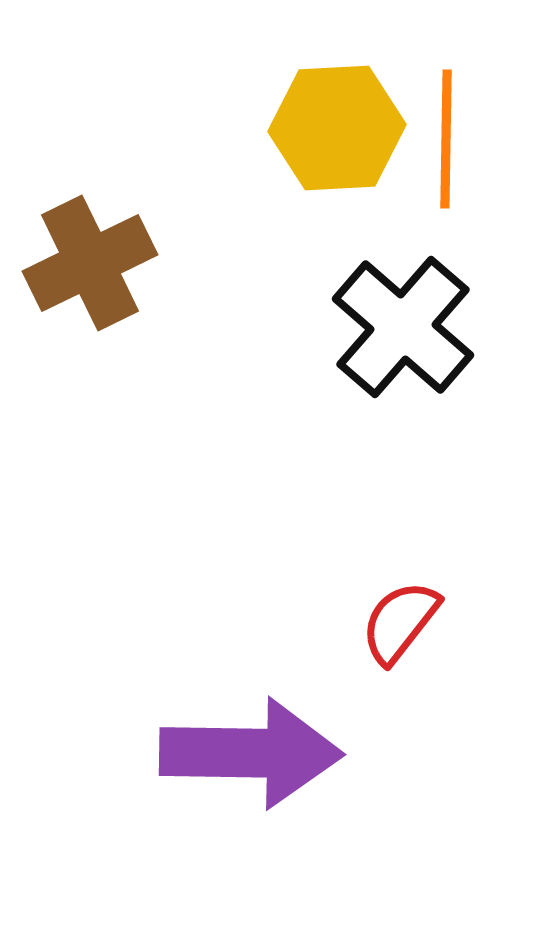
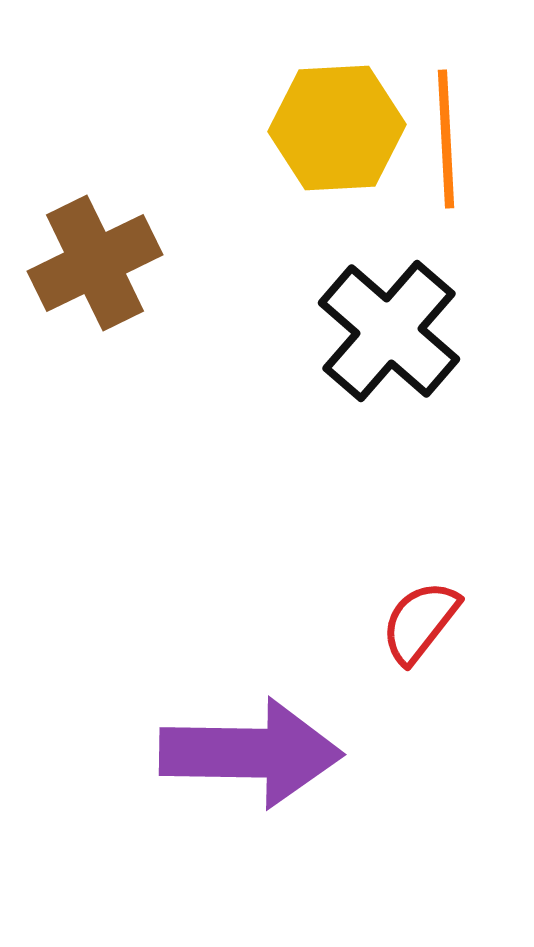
orange line: rotated 4 degrees counterclockwise
brown cross: moved 5 px right
black cross: moved 14 px left, 4 px down
red semicircle: moved 20 px right
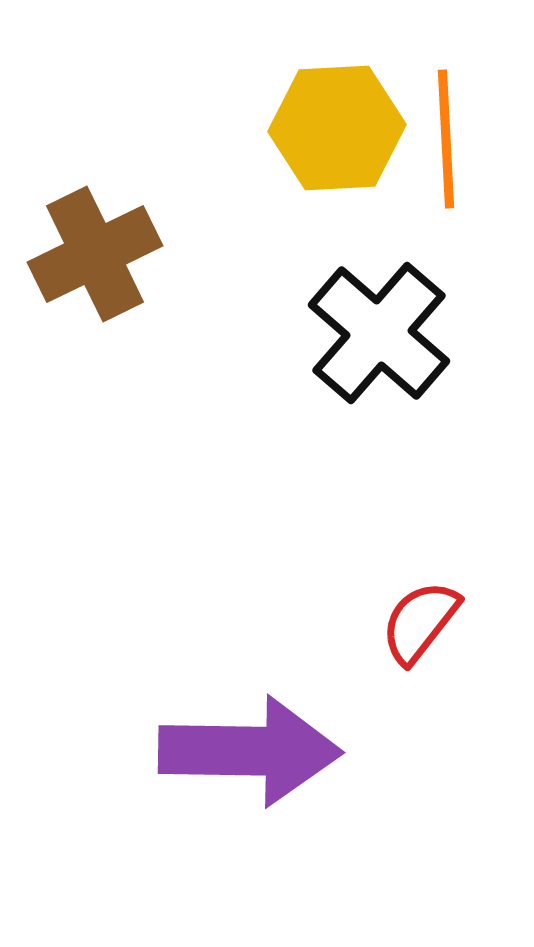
brown cross: moved 9 px up
black cross: moved 10 px left, 2 px down
purple arrow: moved 1 px left, 2 px up
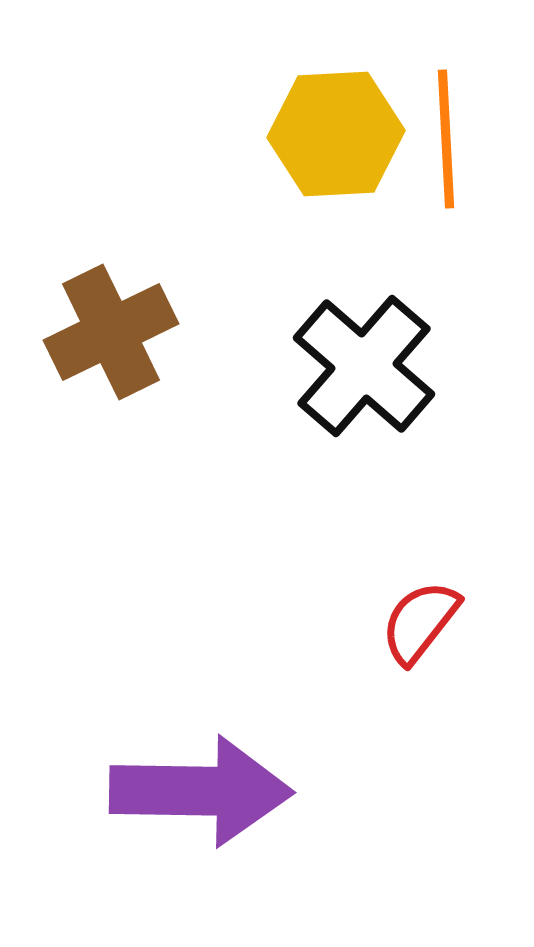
yellow hexagon: moved 1 px left, 6 px down
brown cross: moved 16 px right, 78 px down
black cross: moved 15 px left, 33 px down
purple arrow: moved 49 px left, 40 px down
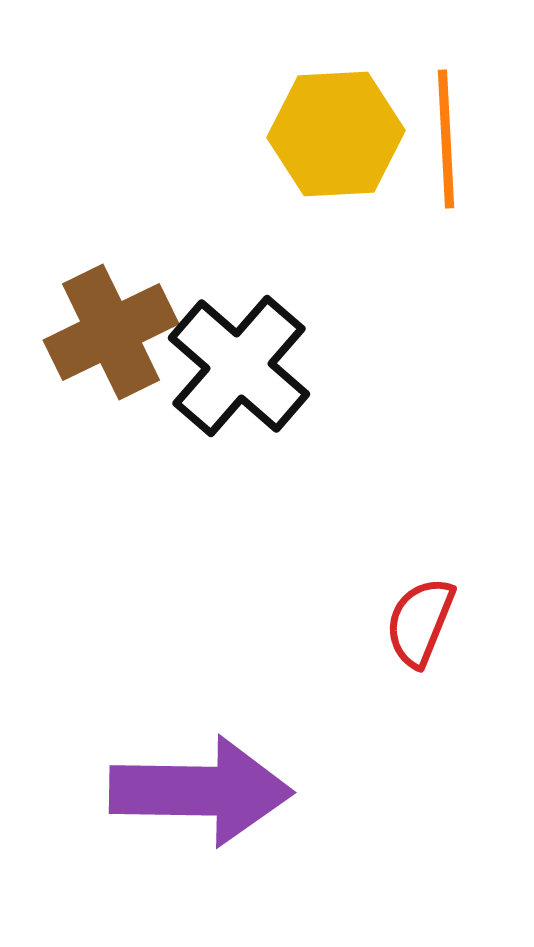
black cross: moved 125 px left
red semicircle: rotated 16 degrees counterclockwise
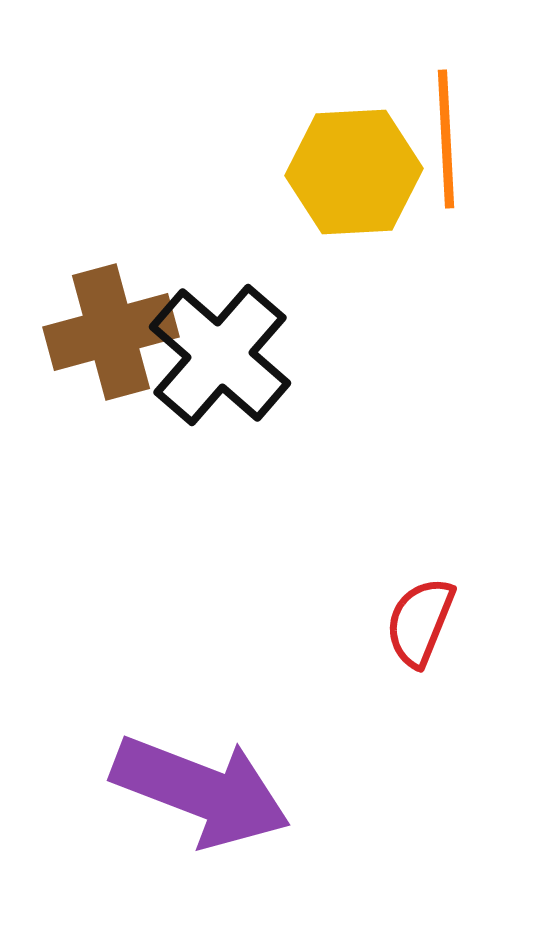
yellow hexagon: moved 18 px right, 38 px down
brown cross: rotated 11 degrees clockwise
black cross: moved 19 px left, 11 px up
purple arrow: rotated 20 degrees clockwise
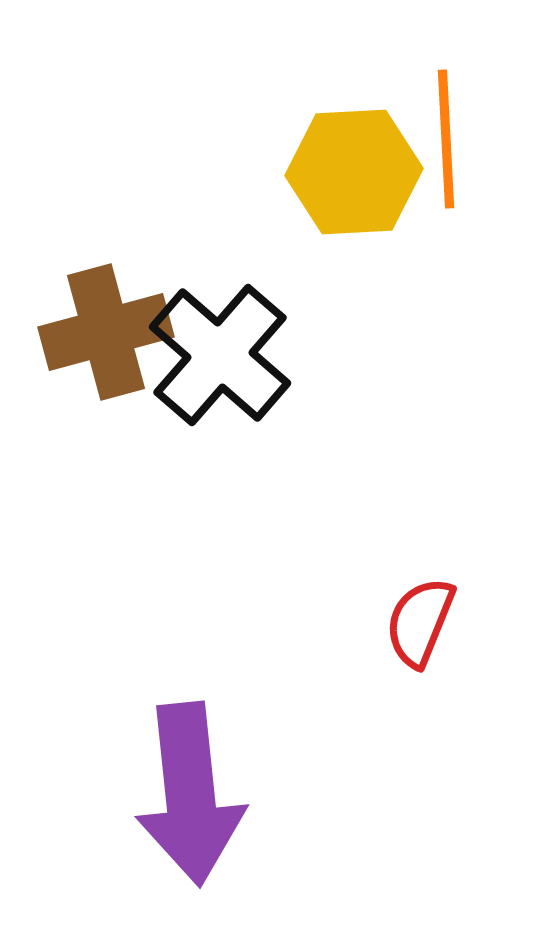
brown cross: moved 5 px left
purple arrow: moved 11 px left, 3 px down; rotated 63 degrees clockwise
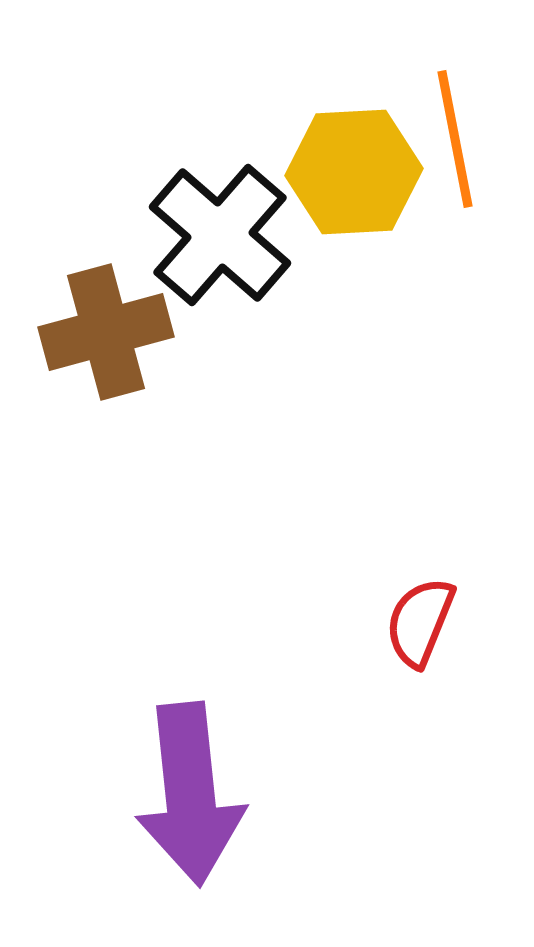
orange line: moved 9 px right; rotated 8 degrees counterclockwise
black cross: moved 120 px up
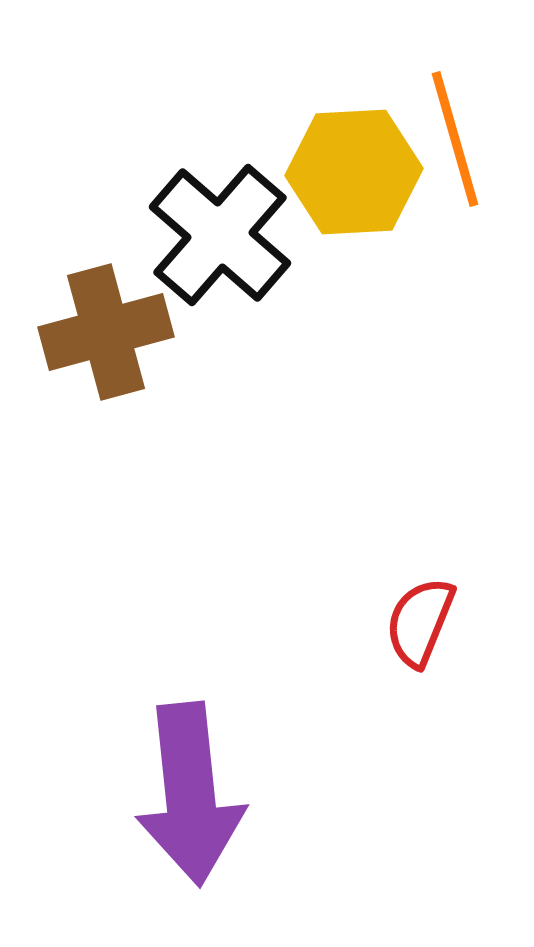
orange line: rotated 5 degrees counterclockwise
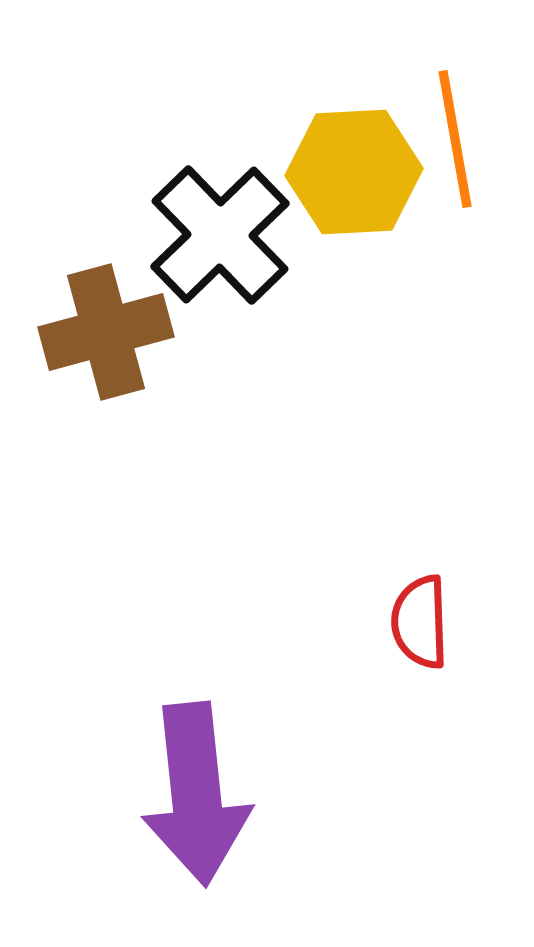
orange line: rotated 6 degrees clockwise
black cross: rotated 5 degrees clockwise
red semicircle: rotated 24 degrees counterclockwise
purple arrow: moved 6 px right
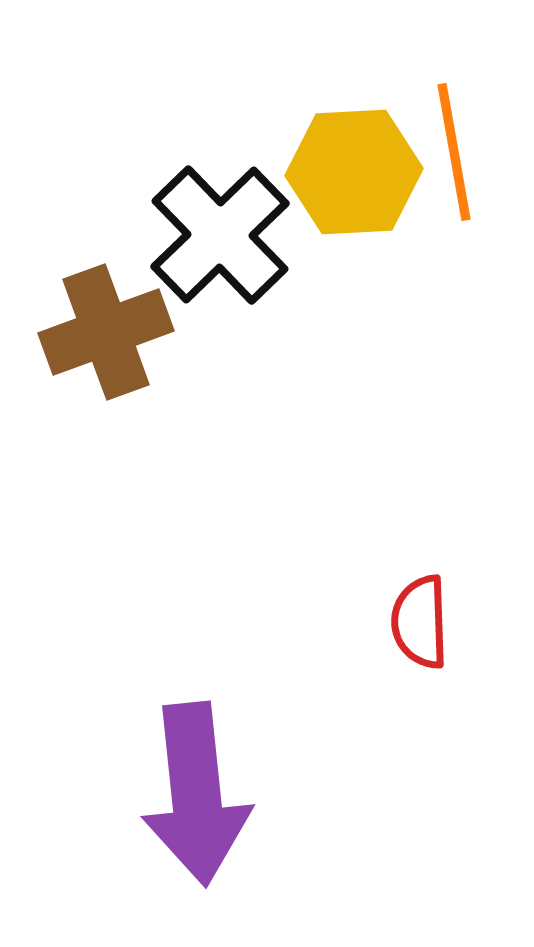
orange line: moved 1 px left, 13 px down
brown cross: rotated 5 degrees counterclockwise
